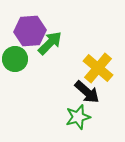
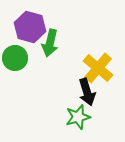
purple hexagon: moved 4 px up; rotated 20 degrees clockwise
green arrow: rotated 148 degrees clockwise
green circle: moved 1 px up
black arrow: rotated 32 degrees clockwise
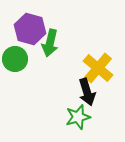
purple hexagon: moved 2 px down
green circle: moved 1 px down
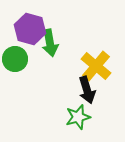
green arrow: rotated 24 degrees counterclockwise
yellow cross: moved 2 px left, 2 px up
black arrow: moved 2 px up
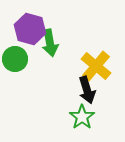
green star: moved 4 px right; rotated 20 degrees counterclockwise
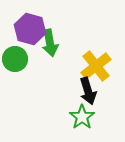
yellow cross: rotated 12 degrees clockwise
black arrow: moved 1 px right, 1 px down
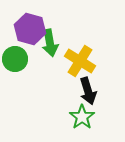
yellow cross: moved 16 px left, 5 px up; rotated 20 degrees counterclockwise
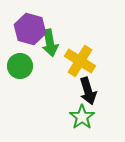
green circle: moved 5 px right, 7 px down
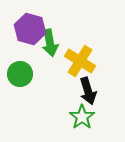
green circle: moved 8 px down
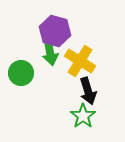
purple hexagon: moved 25 px right, 2 px down
green arrow: moved 9 px down
green circle: moved 1 px right, 1 px up
green star: moved 1 px right, 1 px up
